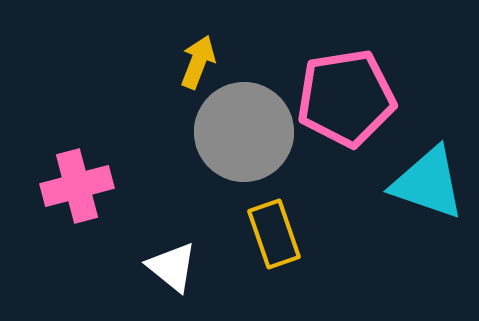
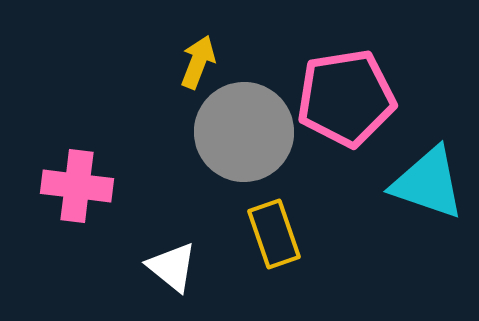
pink cross: rotated 22 degrees clockwise
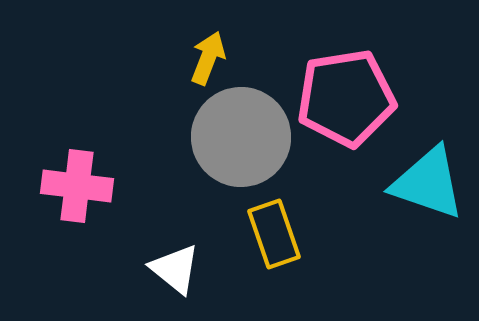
yellow arrow: moved 10 px right, 4 px up
gray circle: moved 3 px left, 5 px down
white triangle: moved 3 px right, 2 px down
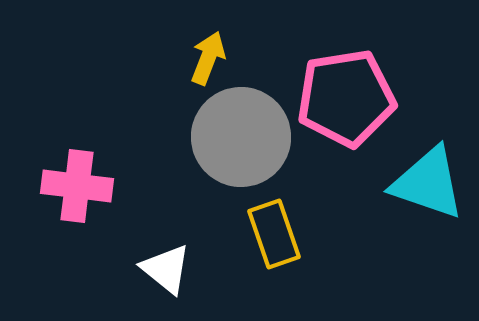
white triangle: moved 9 px left
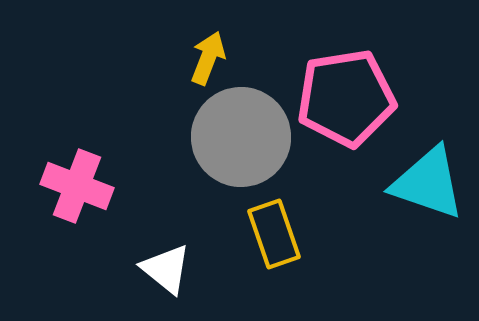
pink cross: rotated 14 degrees clockwise
